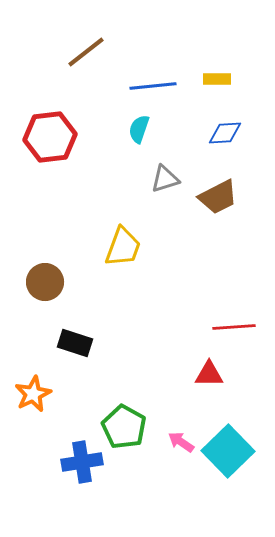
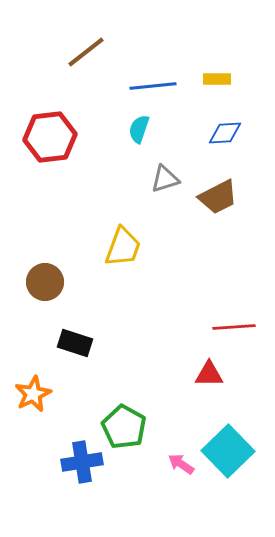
pink arrow: moved 22 px down
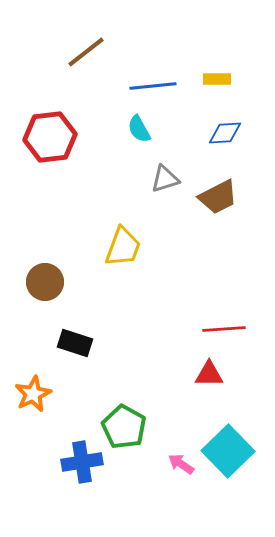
cyan semicircle: rotated 48 degrees counterclockwise
red line: moved 10 px left, 2 px down
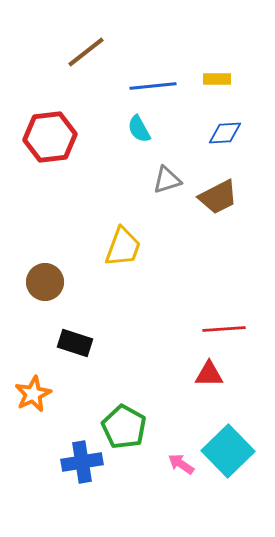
gray triangle: moved 2 px right, 1 px down
